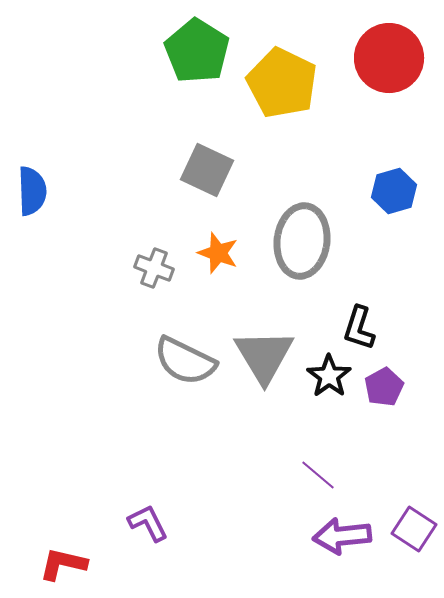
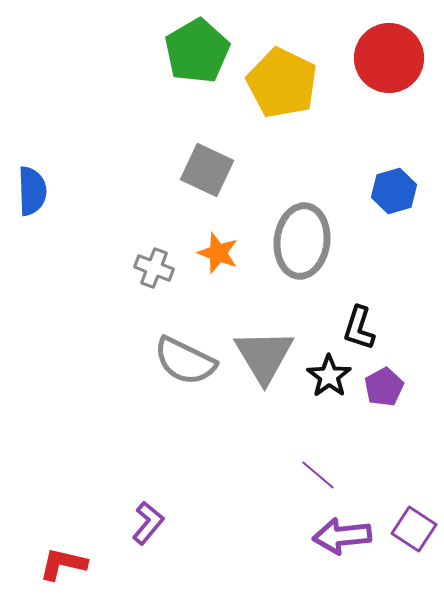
green pentagon: rotated 10 degrees clockwise
purple L-shape: rotated 66 degrees clockwise
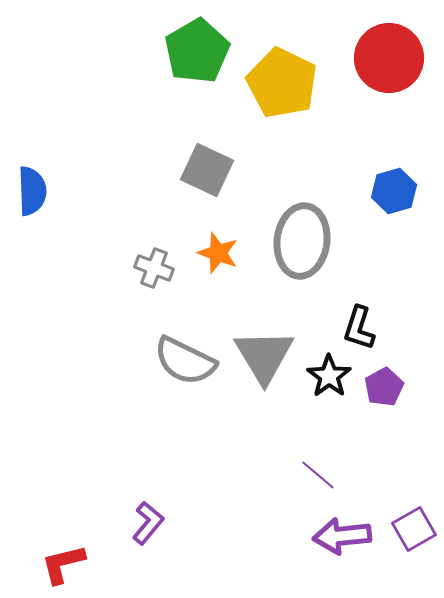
purple square: rotated 27 degrees clockwise
red L-shape: rotated 27 degrees counterclockwise
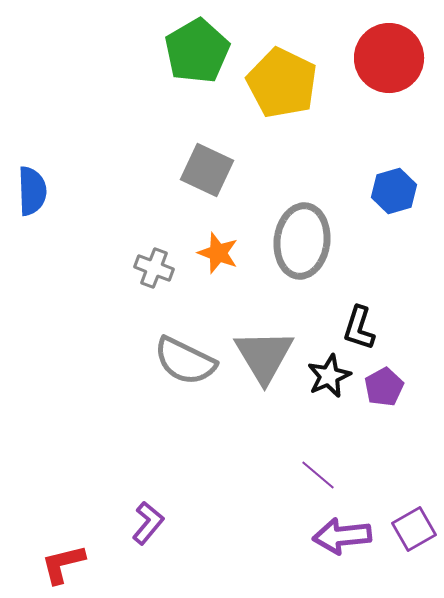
black star: rotated 12 degrees clockwise
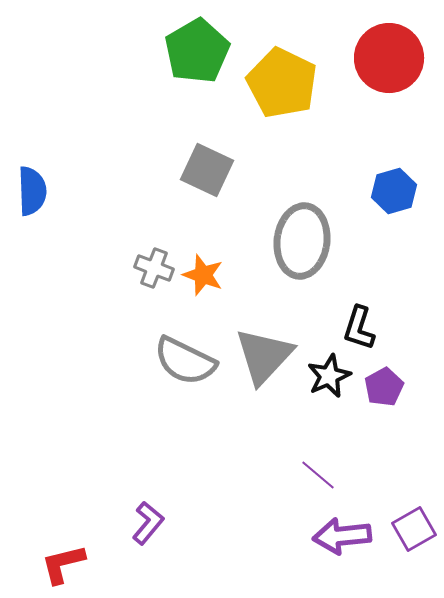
orange star: moved 15 px left, 22 px down
gray triangle: rotated 14 degrees clockwise
